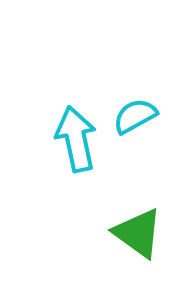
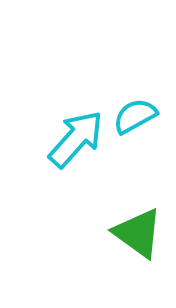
cyan arrow: rotated 54 degrees clockwise
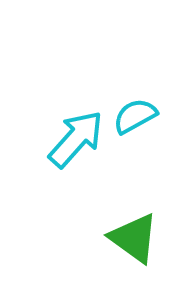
green triangle: moved 4 px left, 5 px down
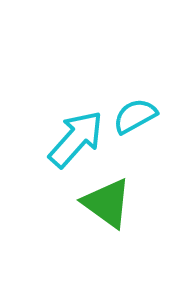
green triangle: moved 27 px left, 35 px up
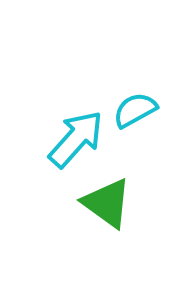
cyan semicircle: moved 6 px up
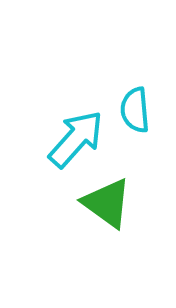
cyan semicircle: rotated 66 degrees counterclockwise
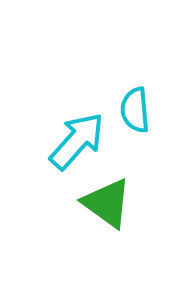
cyan arrow: moved 1 px right, 2 px down
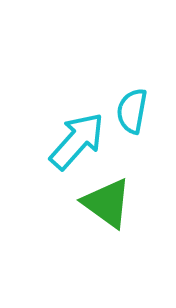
cyan semicircle: moved 3 px left, 1 px down; rotated 15 degrees clockwise
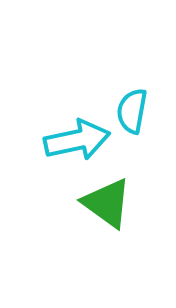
cyan arrow: moved 1 px up; rotated 36 degrees clockwise
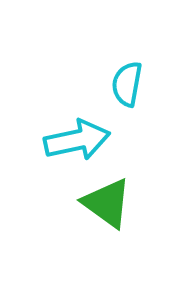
cyan semicircle: moved 5 px left, 27 px up
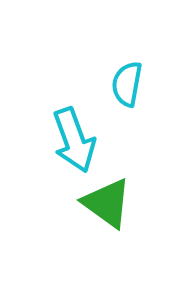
cyan arrow: moved 3 px left; rotated 82 degrees clockwise
